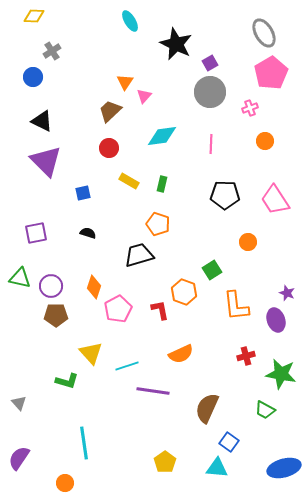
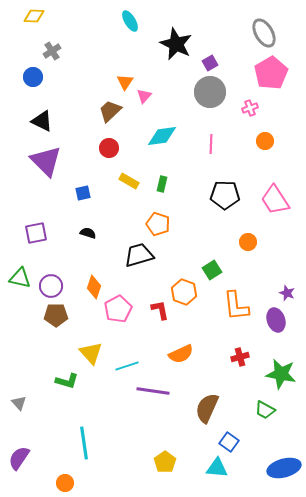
red cross at (246, 356): moved 6 px left, 1 px down
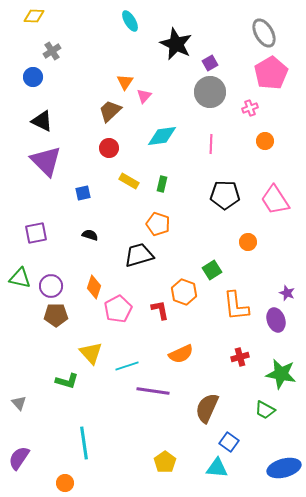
black semicircle at (88, 233): moved 2 px right, 2 px down
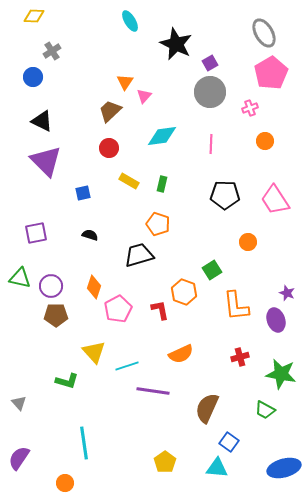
yellow triangle at (91, 353): moved 3 px right, 1 px up
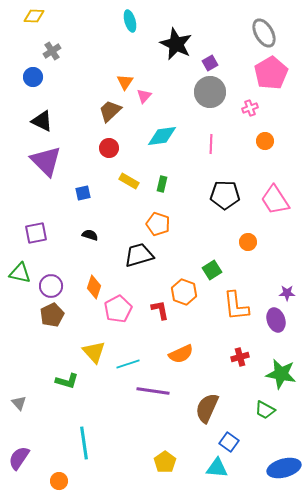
cyan ellipse at (130, 21): rotated 15 degrees clockwise
green triangle at (20, 278): moved 5 px up
purple star at (287, 293): rotated 21 degrees counterclockwise
brown pentagon at (56, 315): moved 4 px left; rotated 25 degrees counterclockwise
cyan line at (127, 366): moved 1 px right, 2 px up
orange circle at (65, 483): moved 6 px left, 2 px up
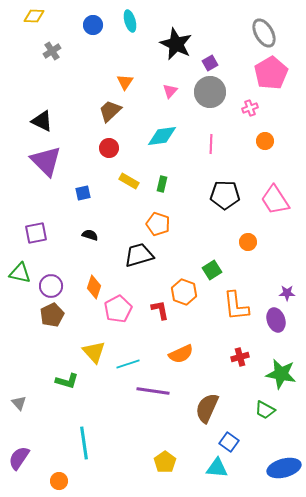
blue circle at (33, 77): moved 60 px right, 52 px up
pink triangle at (144, 96): moved 26 px right, 5 px up
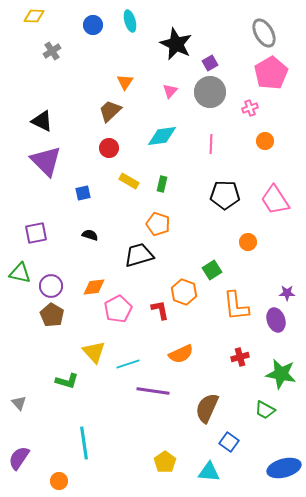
orange diamond at (94, 287): rotated 65 degrees clockwise
brown pentagon at (52, 315): rotated 15 degrees counterclockwise
cyan triangle at (217, 468): moved 8 px left, 4 px down
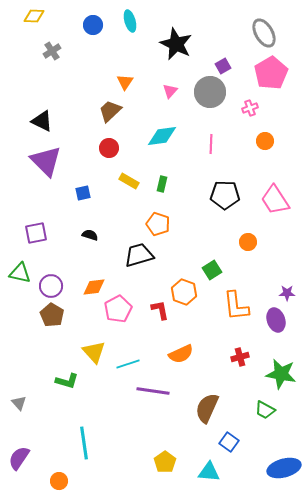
purple square at (210, 63): moved 13 px right, 3 px down
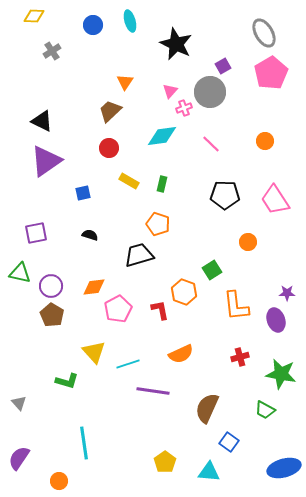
pink cross at (250, 108): moved 66 px left
pink line at (211, 144): rotated 48 degrees counterclockwise
purple triangle at (46, 161): rotated 40 degrees clockwise
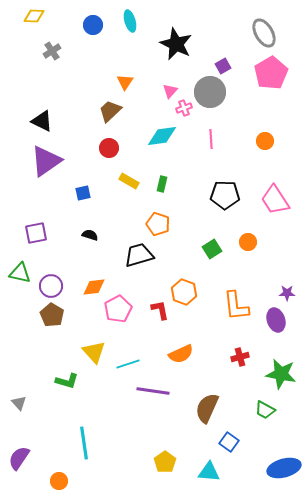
pink line at (211, 144): moved 5 px up; rotated 42 degrees clockwise
green square at (212, 270): moved 21 px up
